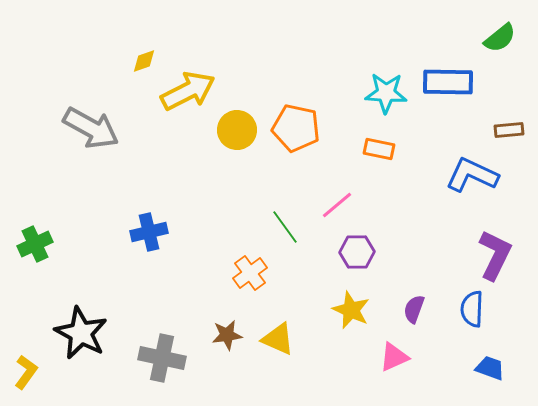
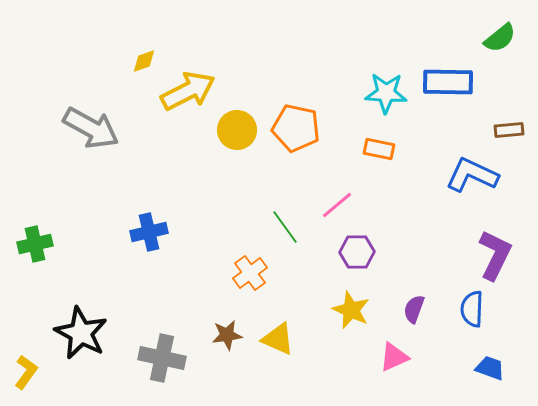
green cross: rotated 12 degrees clockwise
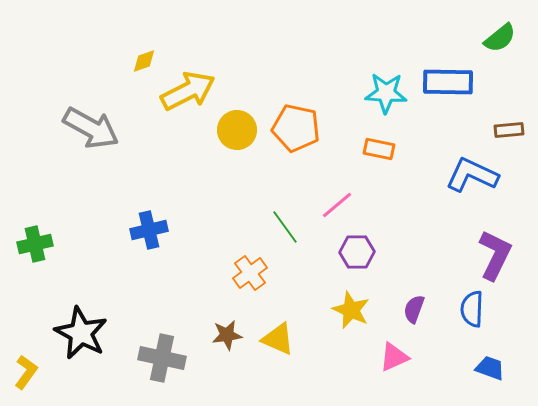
blue cross: moved 2 px up
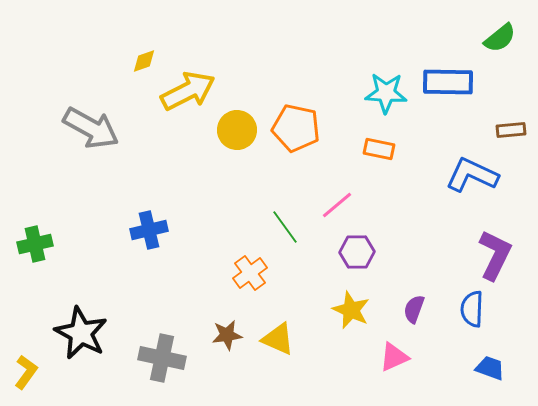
brown rectangle: moved 2 px right
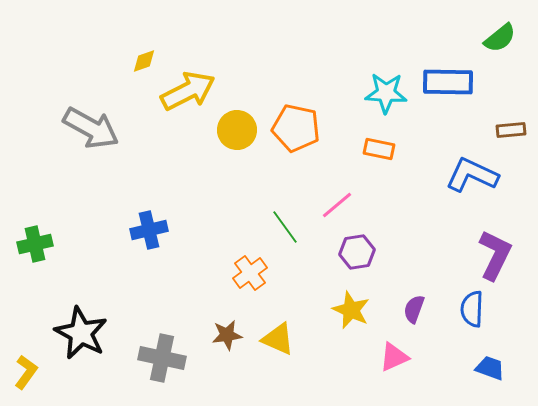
purple hexagon: rotated 8 degrees counterclockwise
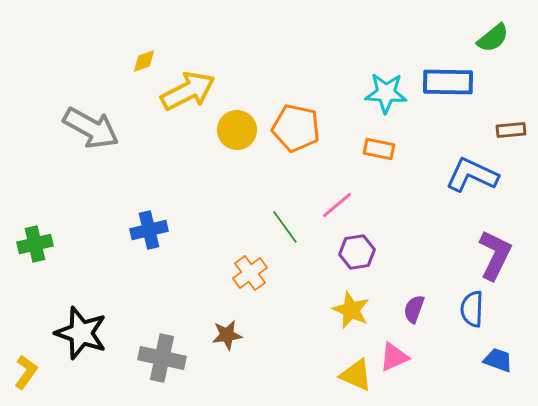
green semicircle: moved 7 px left
black star: rotated 8 degrees counterclockwise
yellow triangle: moved 78 px right, 36 px down
blue trapezoid: moved 8 px right, 8 px up
